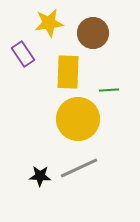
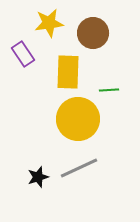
black star: moved 2 px left, 1 px down; rotated 20 degrees counterclockwise
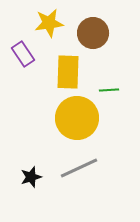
yellow circle: moved 1 px left, 1 px up
black star: moved 7 px left
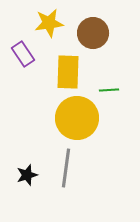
gray line: moved 13 px left; rotated 57 degrees counterclockwise
black star: moved 4 px left, 2 px up
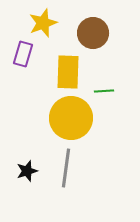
yellow star: moved 6 px left; rotated 12 degrees counterclockwise
purple rectangle: rotated 50 degrees clockwise
green line: moved 5 px left, 1 px down
yellow circle: moved 6 px left
black star: moved 4 px up
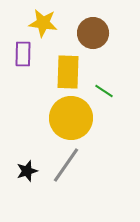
yellow star: rotated 28 degrees clockwise
purple rectangle: rotated 15 degrees counterclockwise
green line: rotated 36 degrees clockwise
gray line: moved 3 px up; rotated 27 degrees clockwise
